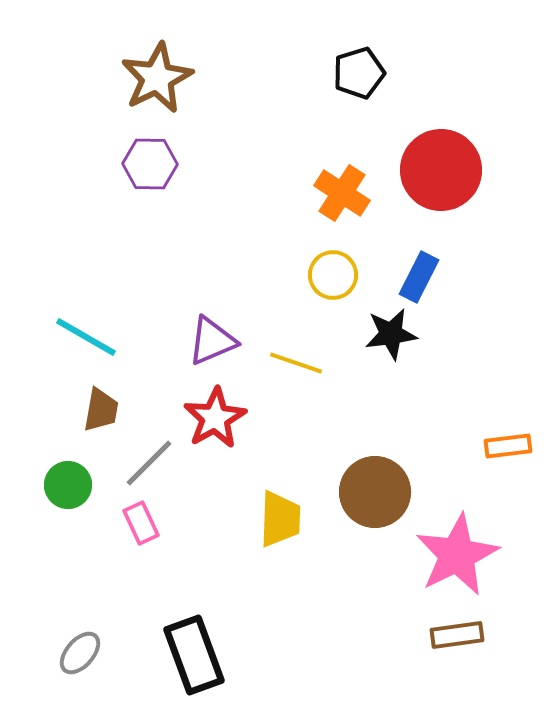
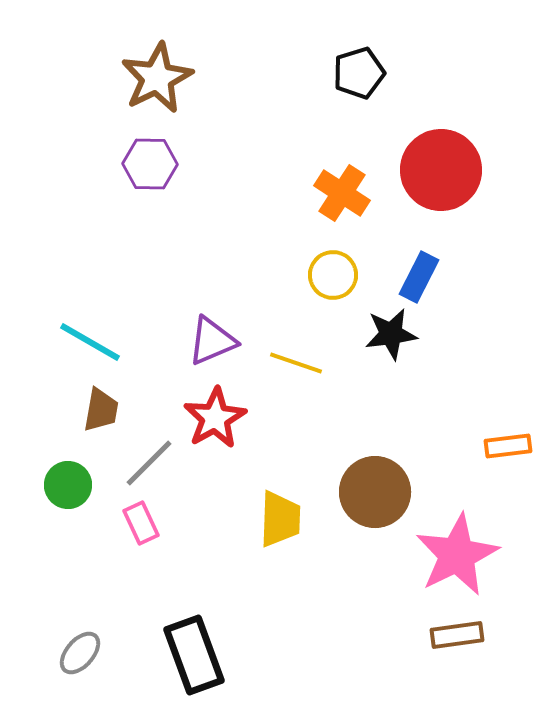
cyan line: moved 4 px right, 5 px down
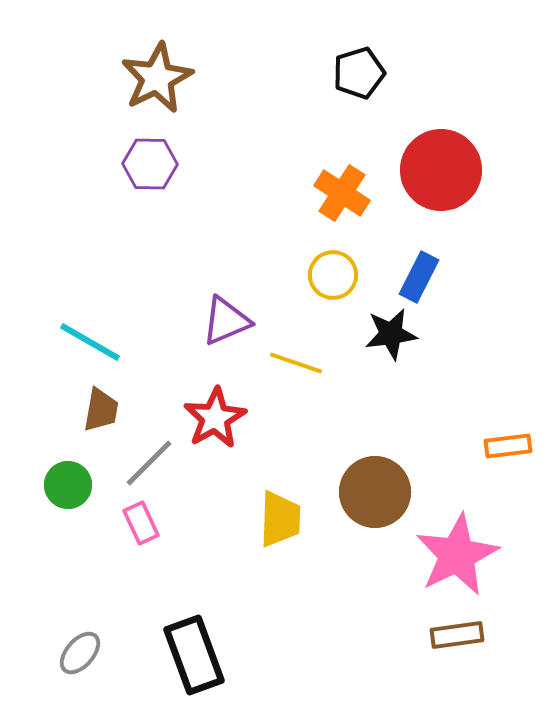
purple triangle: moved 14 px right, 20 px up
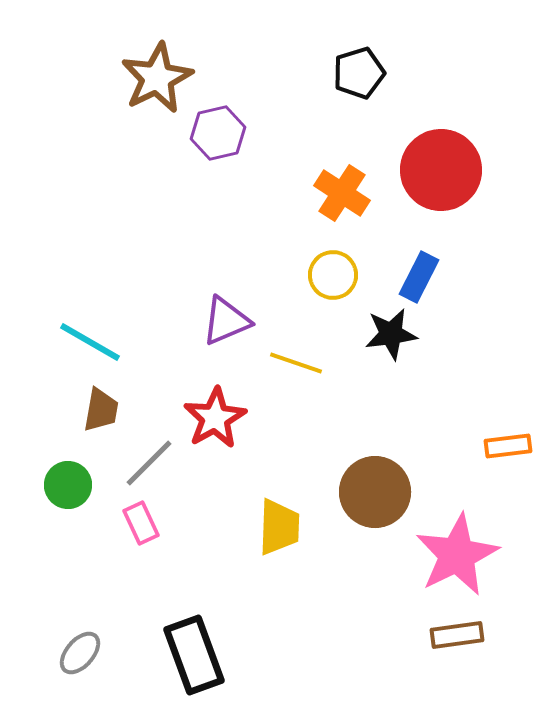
purple hexagon: moved 68 px right, 31 px up; rotated 14 degrees counterclockwise
yellow trapezoid: moved 1 px left, 8 px down
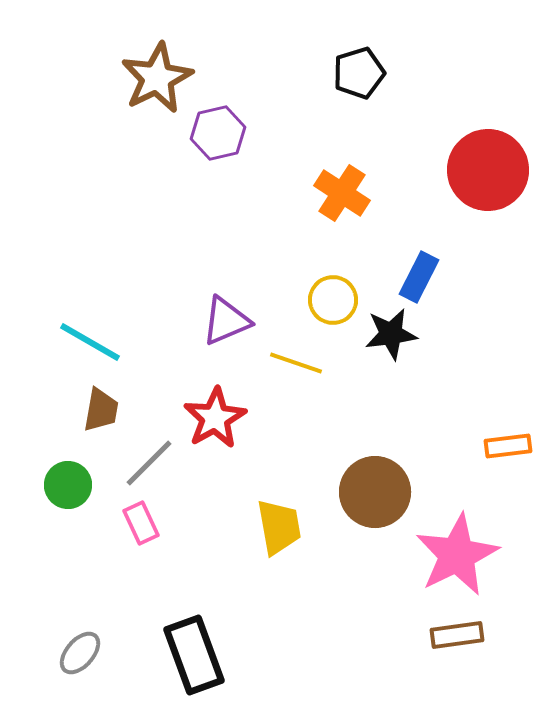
red circle: moved 47 px right
yellow circle: moved 25 px down
yellow trapezoid: rotated 12 degrees counterclockwise
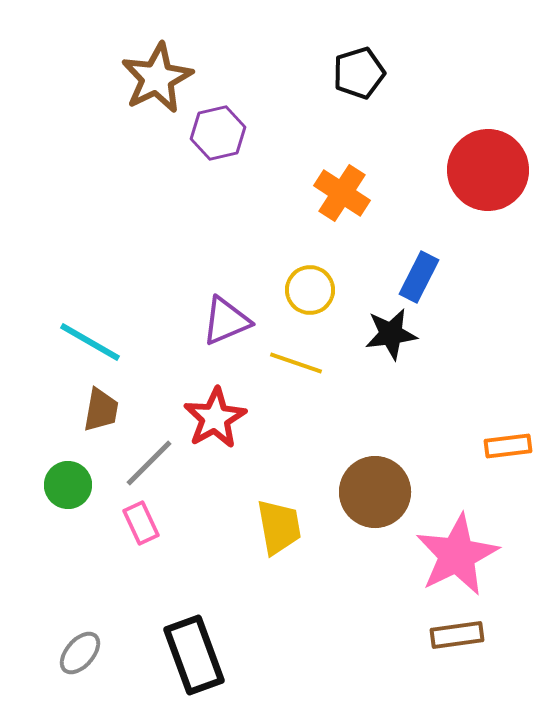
yellow circle: moved 23 px left, 10 px up
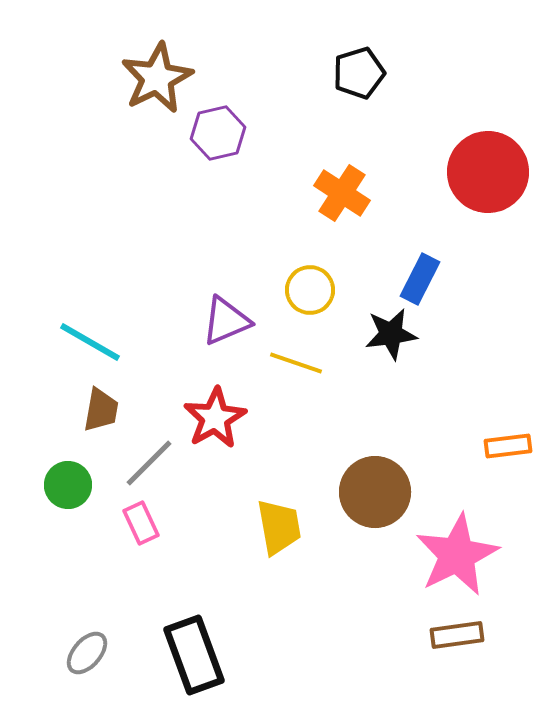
red circle: moved 2 px down
blue rectangle: moved 1 px right, 2 px down
gray ellipse: moved 7 px right
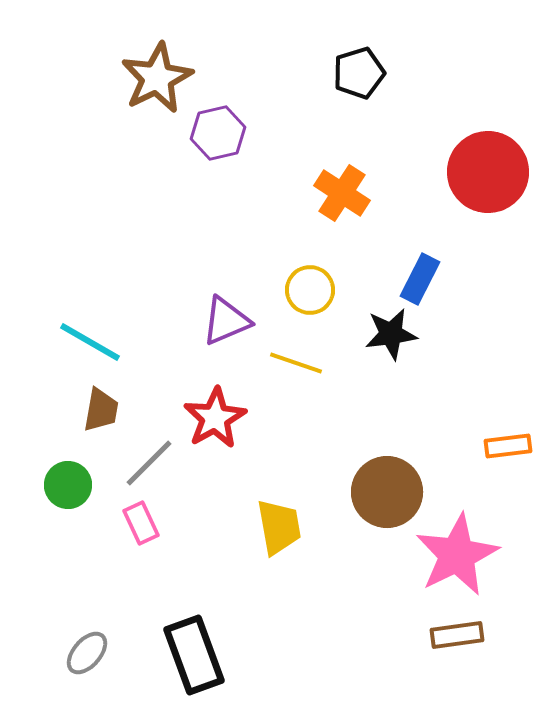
brown circle: moved 12 px right
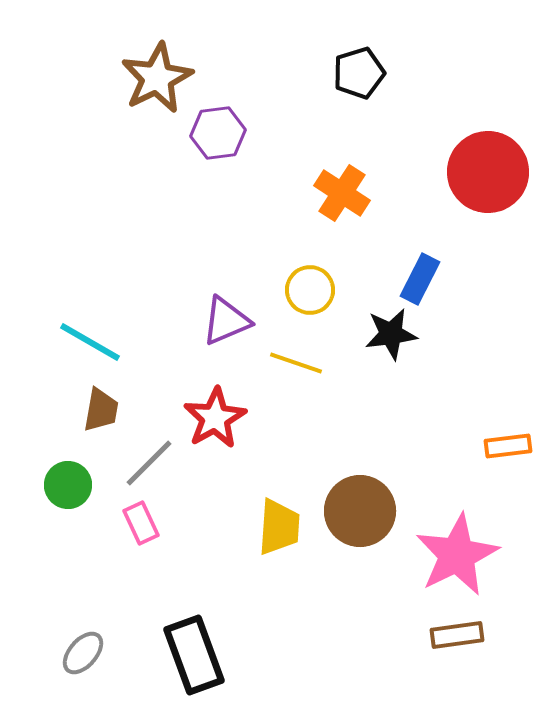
purple hexagon: rotated 6 degrees clockwise
brown circle: moved 27 px left, 19 px down
yellow trapezoid: rotated 14 degrees clockwise
gray ellipse: moved 4 px left
